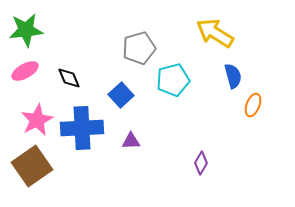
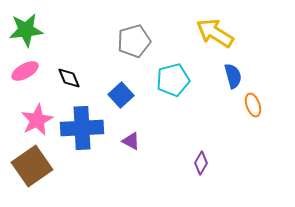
gray pentagon: moved 5 px left, 7 px up
orange ellipse: rotated 40 degrees counterclockwise
purple triangle: rotated 30 degrees clockwise
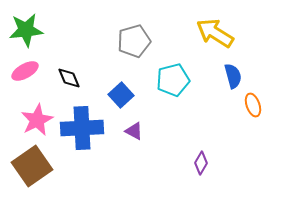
purple triangle: moved 3 px right, 10 px up
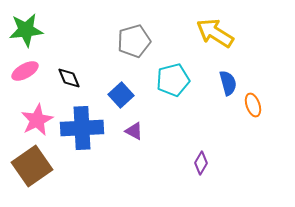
blue semicircle: moved 5 px left, 7 px down
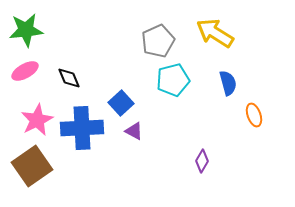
gray pentagon: moved 24 px right; rotated 8 degrees counterclockwise
blue square: moved 8 px down
orange ellipse: moved 1 px right, 10 px down
purple diamond: moved 1 px right, 2 px up
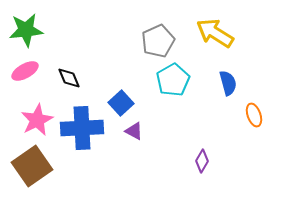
cyan pentagon: rotated 16 degrees counterclockwise
